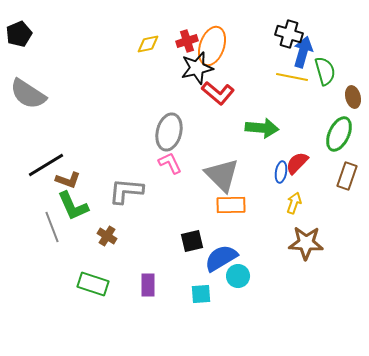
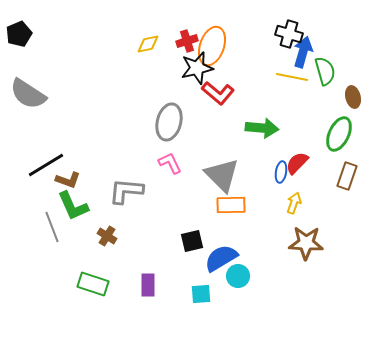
gray ellipse: moved 10 px up
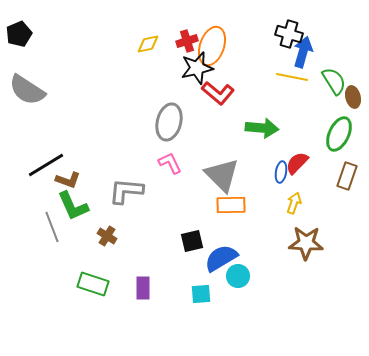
green semicircle: moved 9 px right, 10 px down; rotated 16 degrees counterclockwise
gray semicircle: moved 1 px left, 4 px up
purple rectangle: moved 5 px left, 3 px down
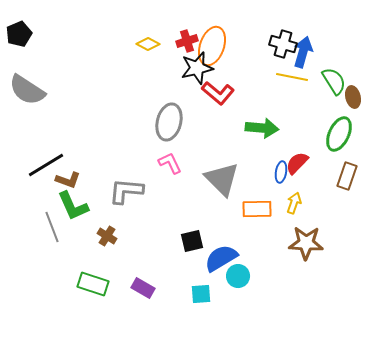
black cross: moved 6 px left, 10 px down
yellow diamond: rotated 40 degrees clockwise
gray triangle: moved 4 px down
orange rectangle: moved 26 px right, 4 px down
purple rectangle: rotated 60 degrees counterclockwise
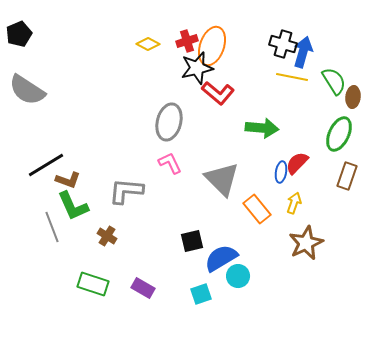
brown ellipse: rotated 20 degrees clockwise
orange rectangle: rotated 52 degrees clockwise
brown star: rotated 28 degrees counterclockwise
cyan square: rotated 15 degrees counterclockwise
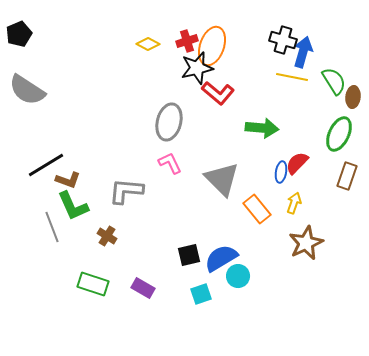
black cross: moved 4 px up
black square: moved 3 px left, 14 px down
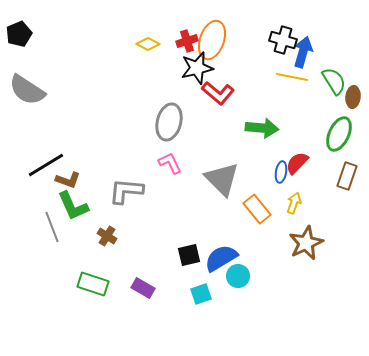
orange ellipse: moved 6 px up
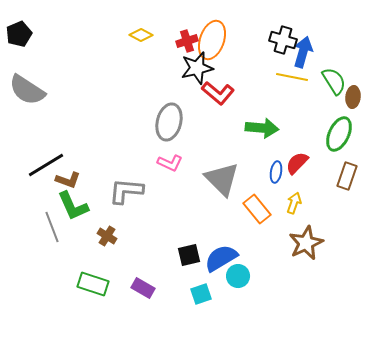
yellow diamond: moved 7 px left, 9 px up
pink L-shape: rotated 140 degrees clockwise
blue ellipse: moved 5 px left
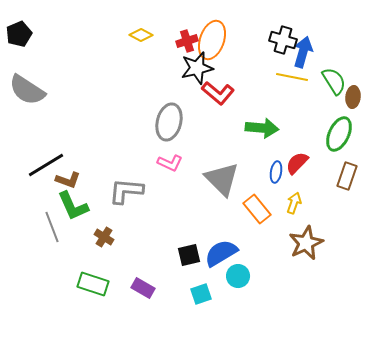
brown cross: moved 3 px left, 1 px down
blue semicircle: moved 5 px up
